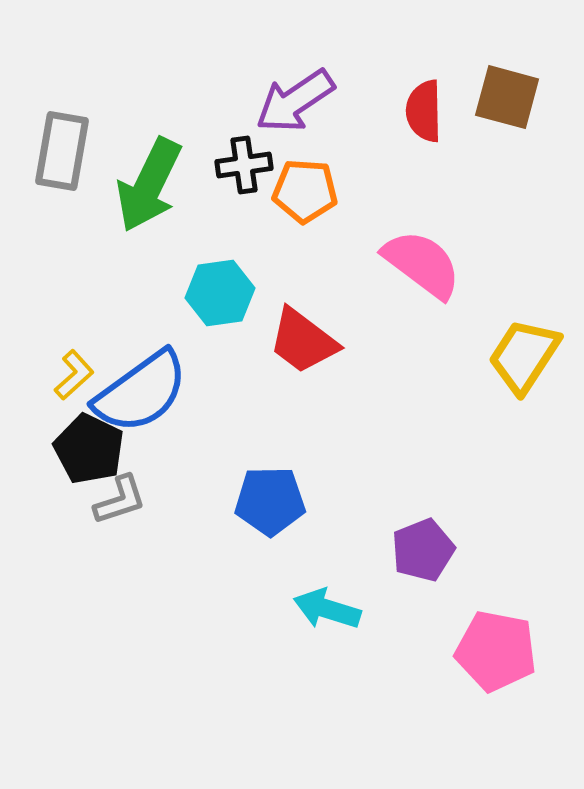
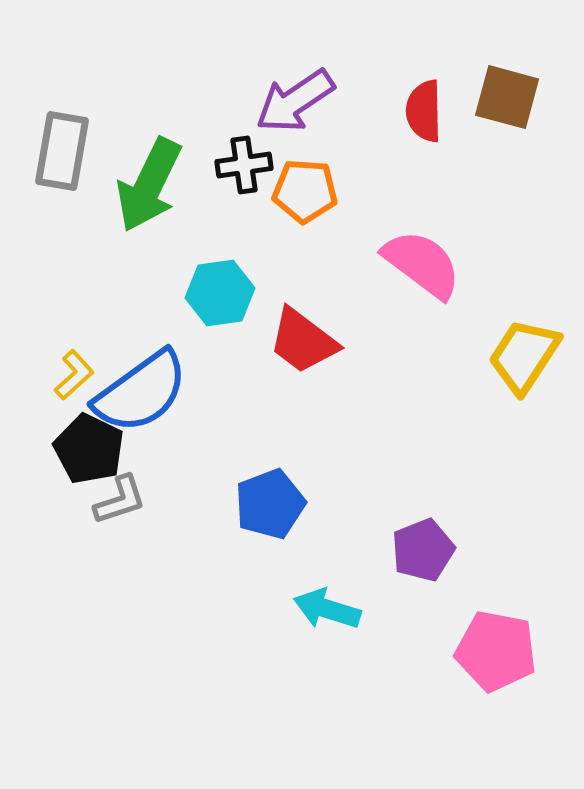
blue pentagon: moved 3 px down; rotated 20 degrees counterclockwise
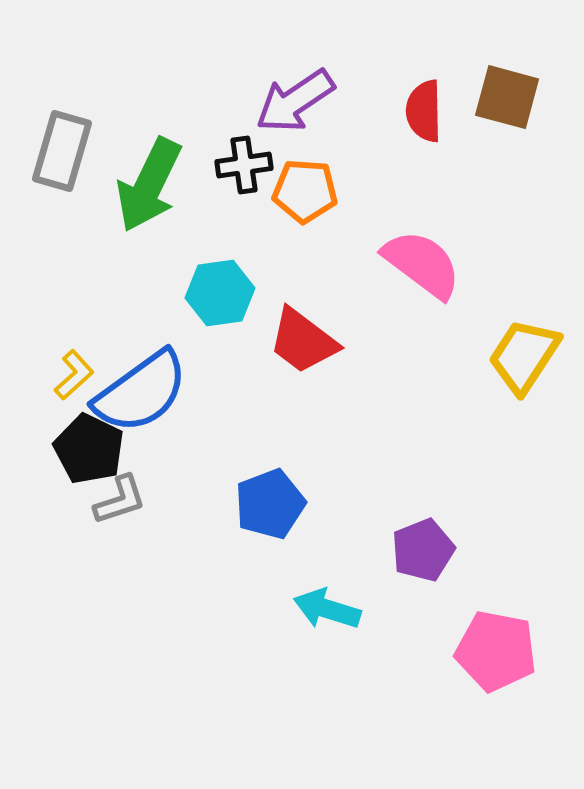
gray rectangle: rotated 6 degrees clockwise
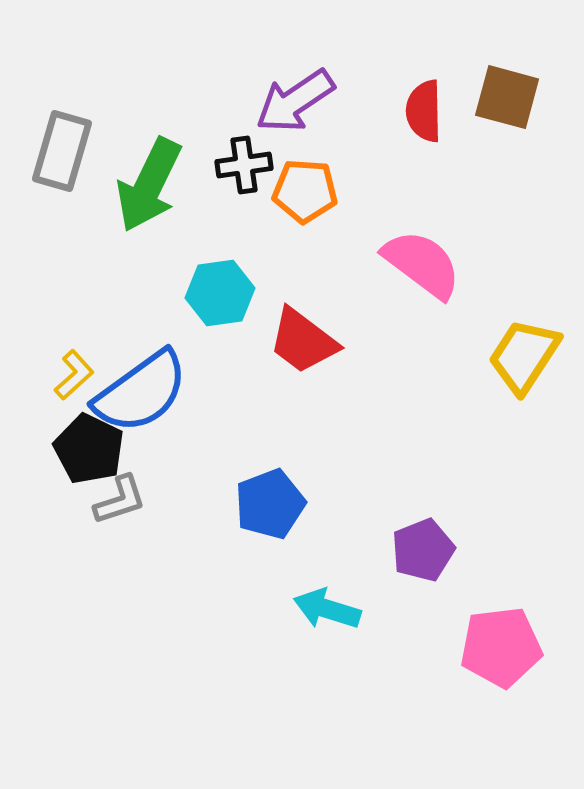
pink pentagon: moved 5 px right, 4 px up; rotated 18 degrees counterclockwise
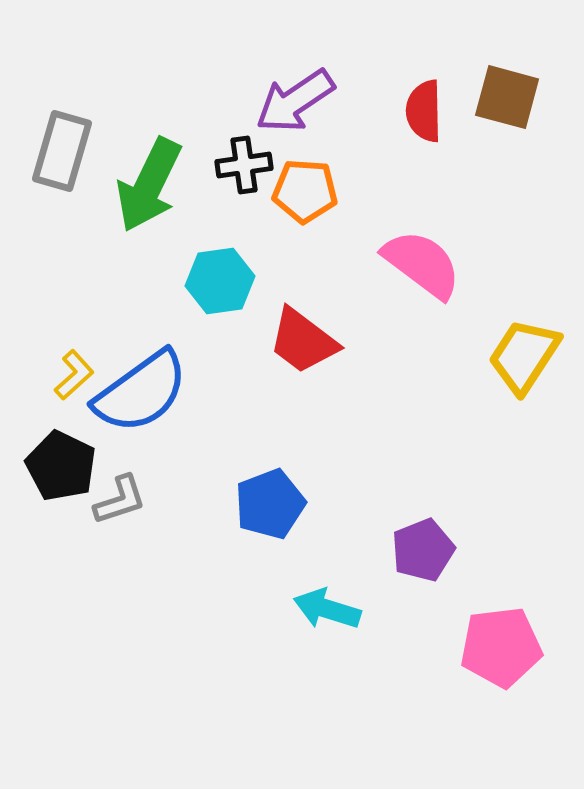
cyan hexagon: moved 12 px up
black pentagon: moved 28 px left, 17 px down
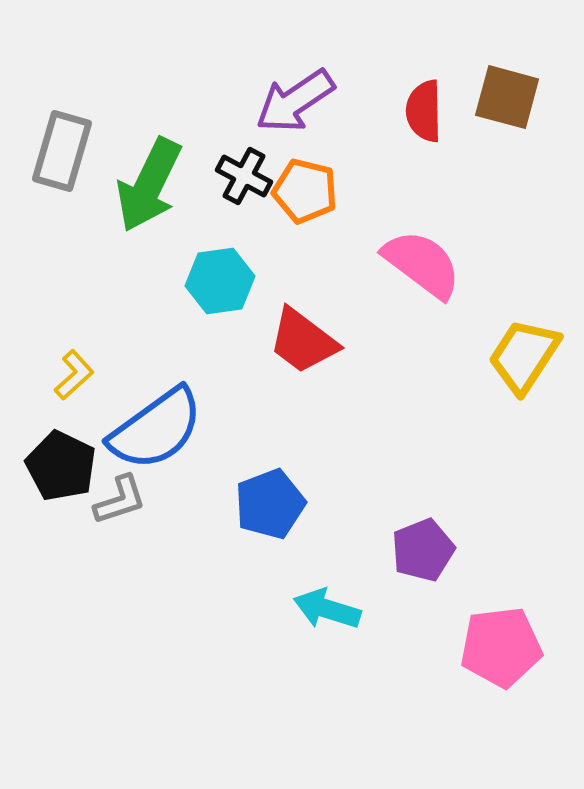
black cross: moved 11 px down; rotated 36 degrees clockwise
orange pentagon: rotated 10 degrees clockwise
blue semicircle: moved 15 px right, 37 px down
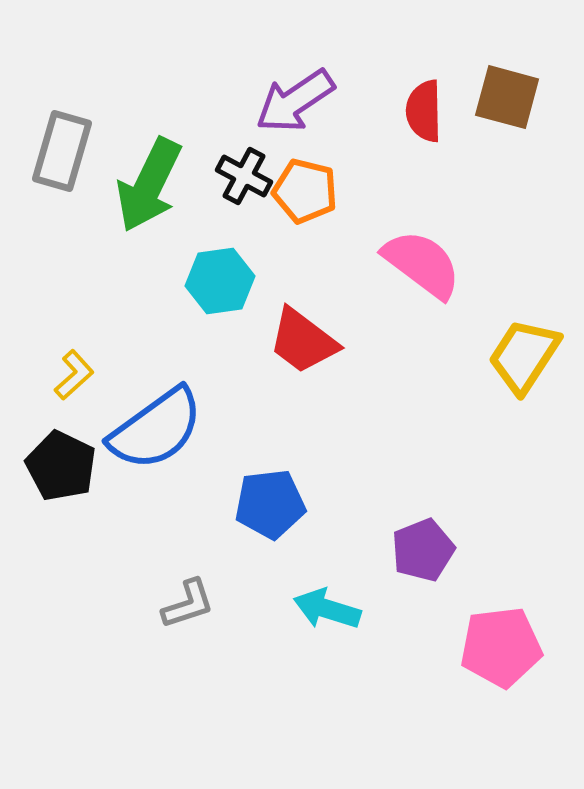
gray L-shape: moved 68 px right, 104 px down
blue pentagon: rotated 14 degrees clockwise
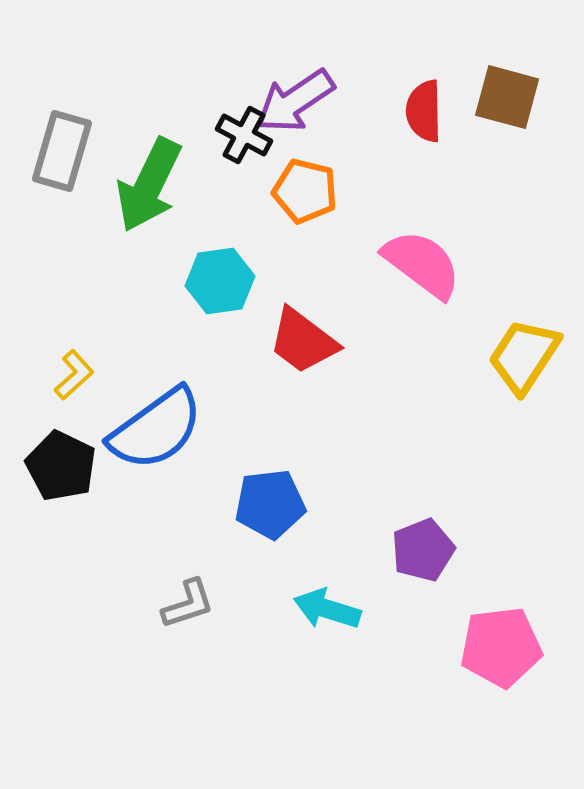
black cross: moved 41 px up
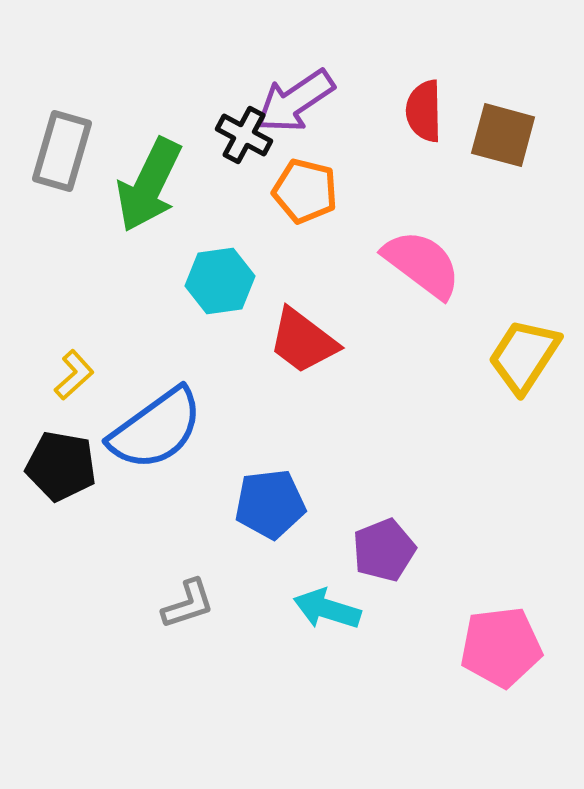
brown square: moved 4 px left, 38 px down
black pentagon: rotated 16 degrees counterclockwise
purple pentagon: moved 39 px left
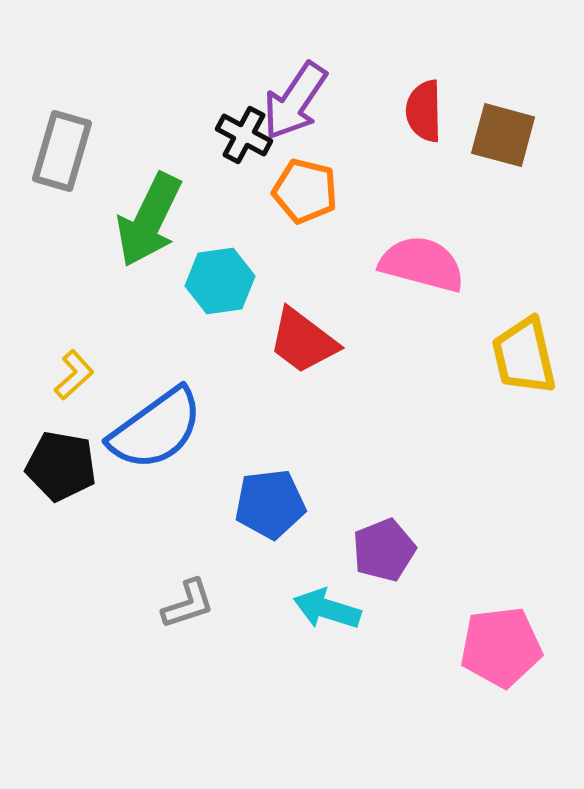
purple arrow: rotated 22 degrees counterclockwise
green arrow: moved 35 px down
pink semicircle: rotated 22 degrees counterclockwise
yellow trapezoid: rotated 46 degrees counterclockwise
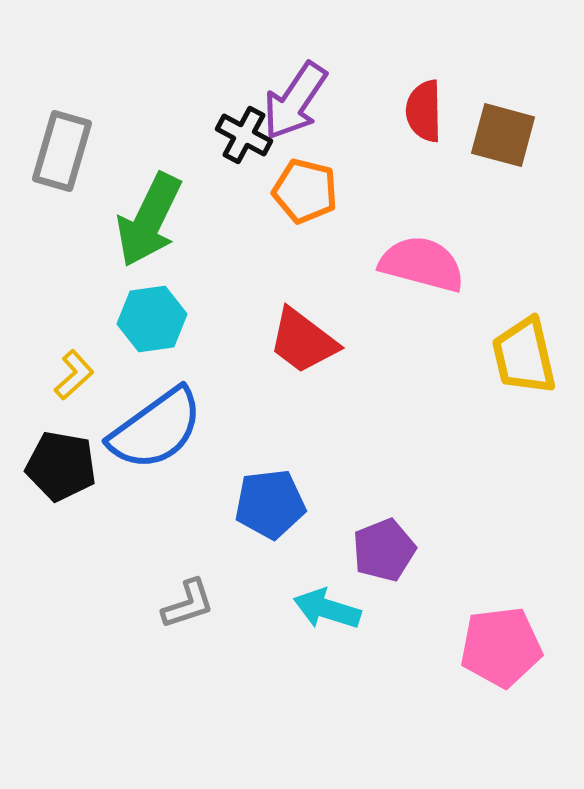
cyan hexagon: moved 68 px left, 38 px down
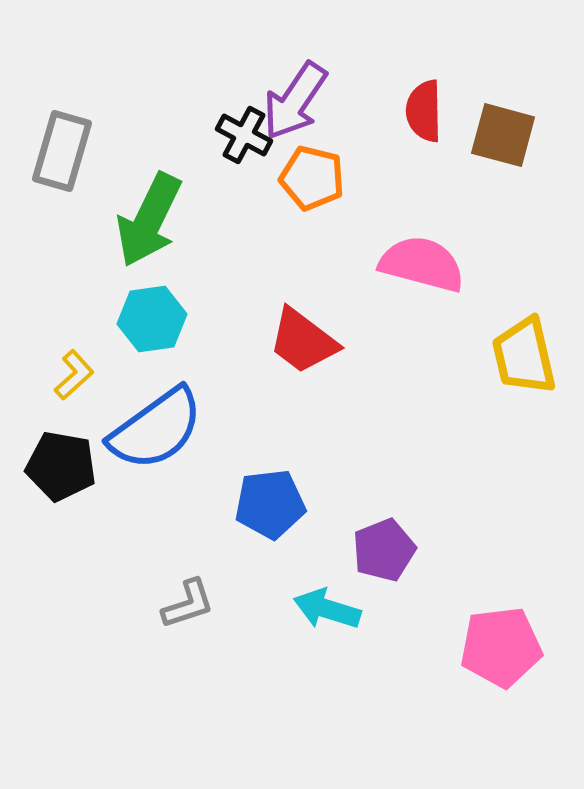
orange pentagon: moved 7 px right, 13 px up
